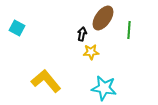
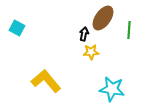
black arrow: moved 2 px right
cyan star: moved 8 px right, 1 px down
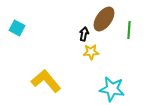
brown ellipse: moved 1 px right, 1 px down
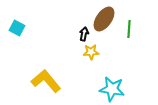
green line: moved 1 px up
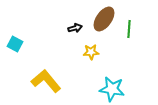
cyan square: moved 2 px left, 16 px down
black arrow: moved 9 px left, 6 px up; rotated 64 degrees clockwise
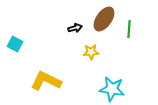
yellow L-shape: rotated 24 degrees counterclockwise
